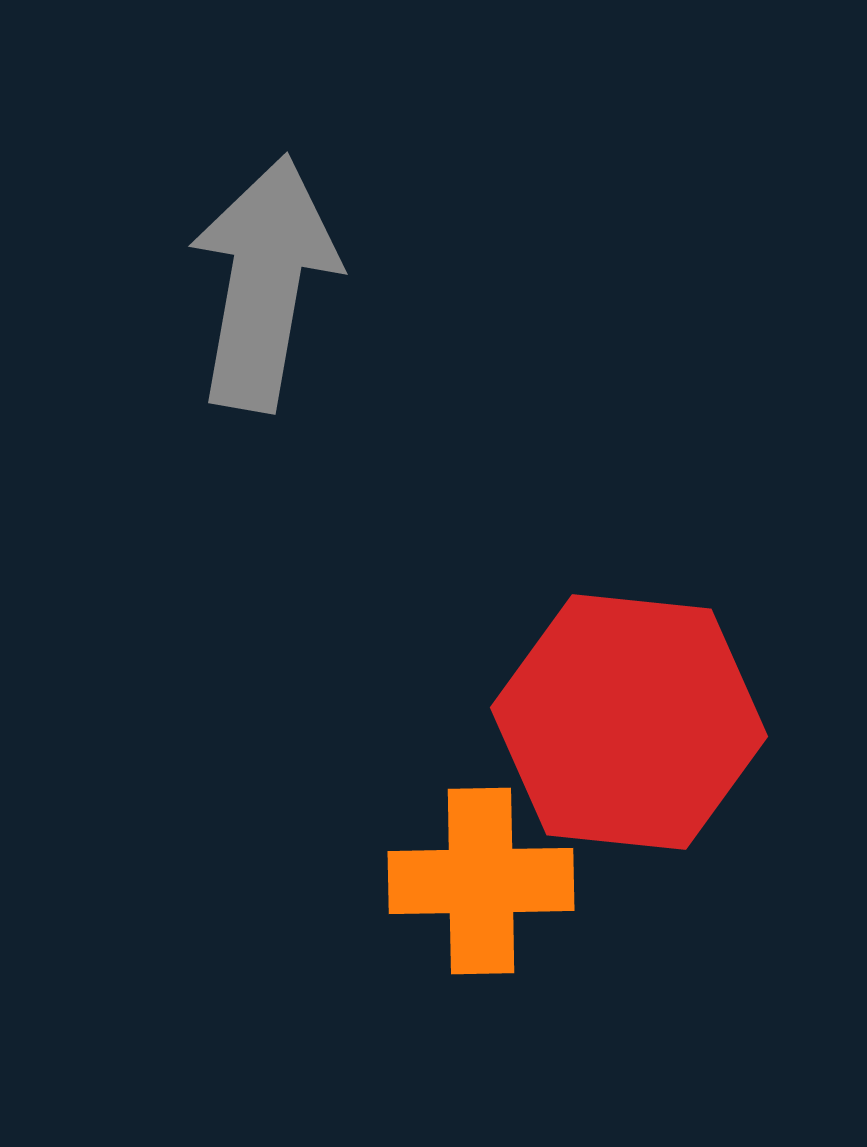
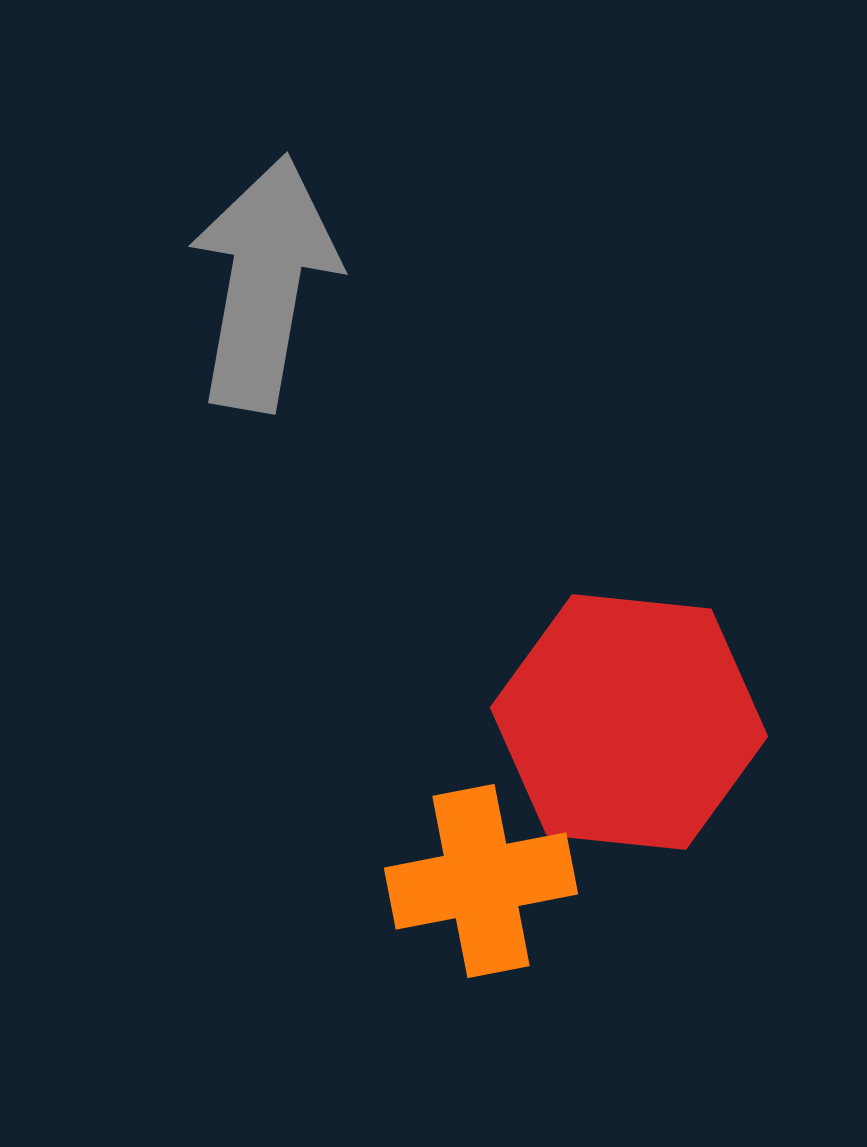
orange cross: rotated 10 degrees counterclockwise
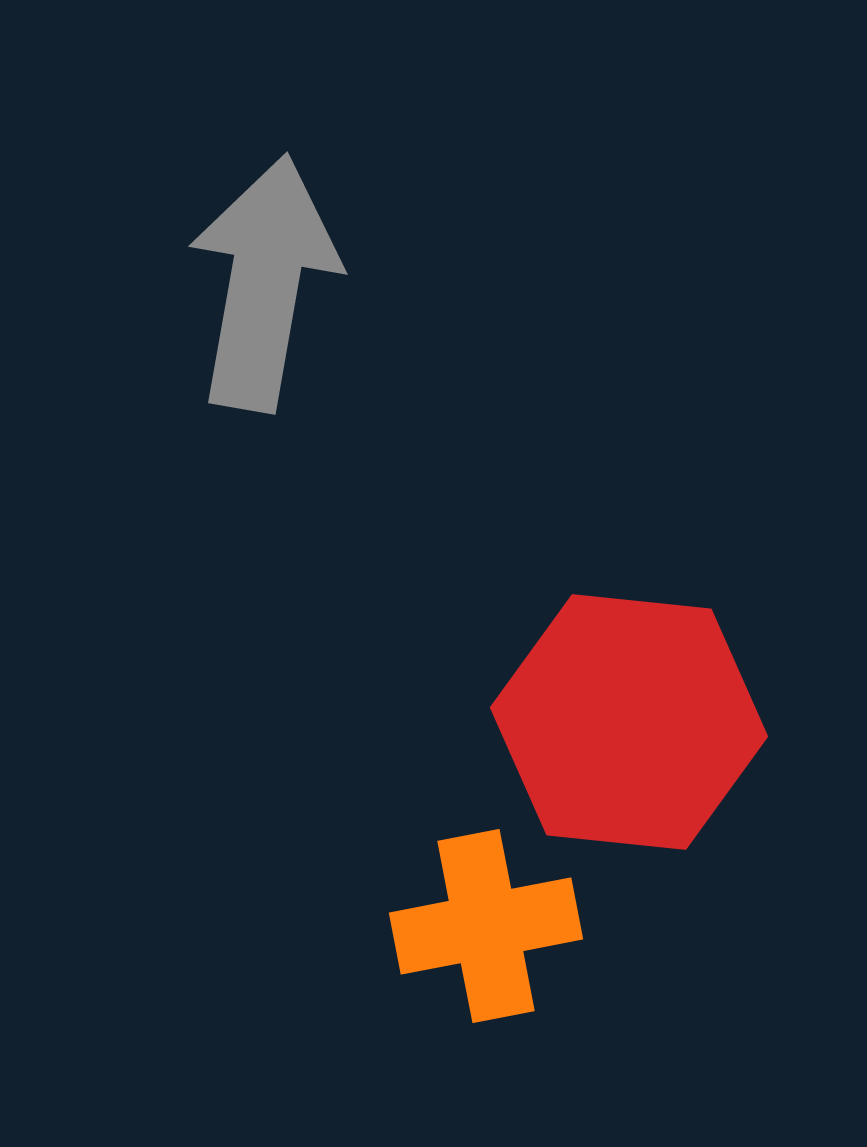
orange cross: moved 5 px right, 45 px down
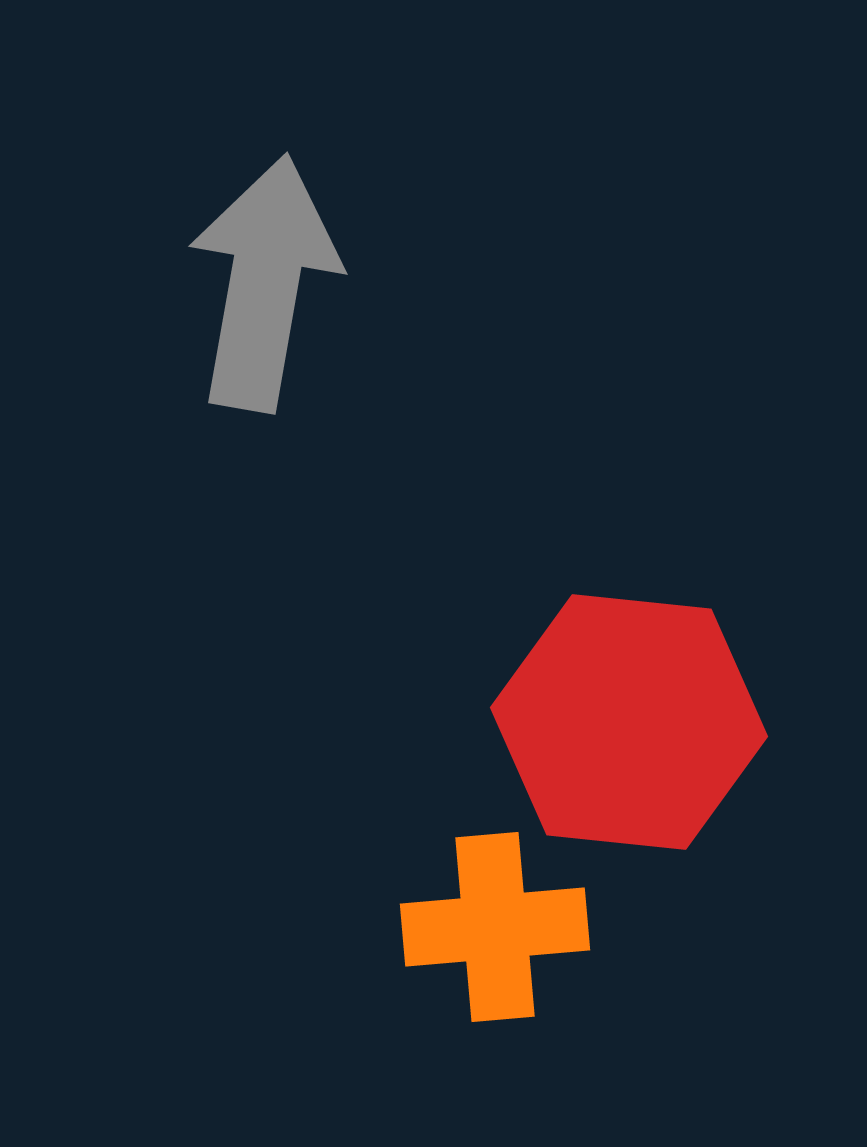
orange cross: moved 9 px right, 1 px down; rotated 6 degrees clockwise
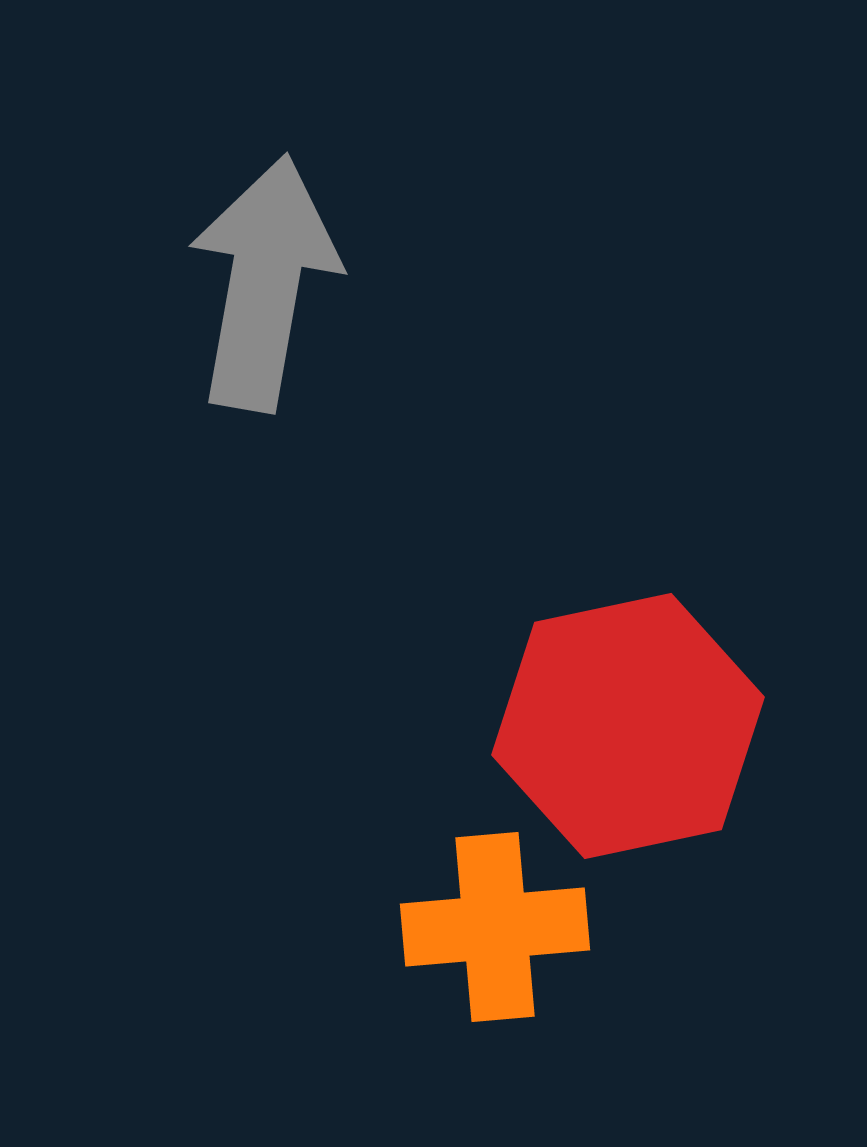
red hexagon: moved 1 px left, 4 px down; rotated 18 degrees counterclockwise
